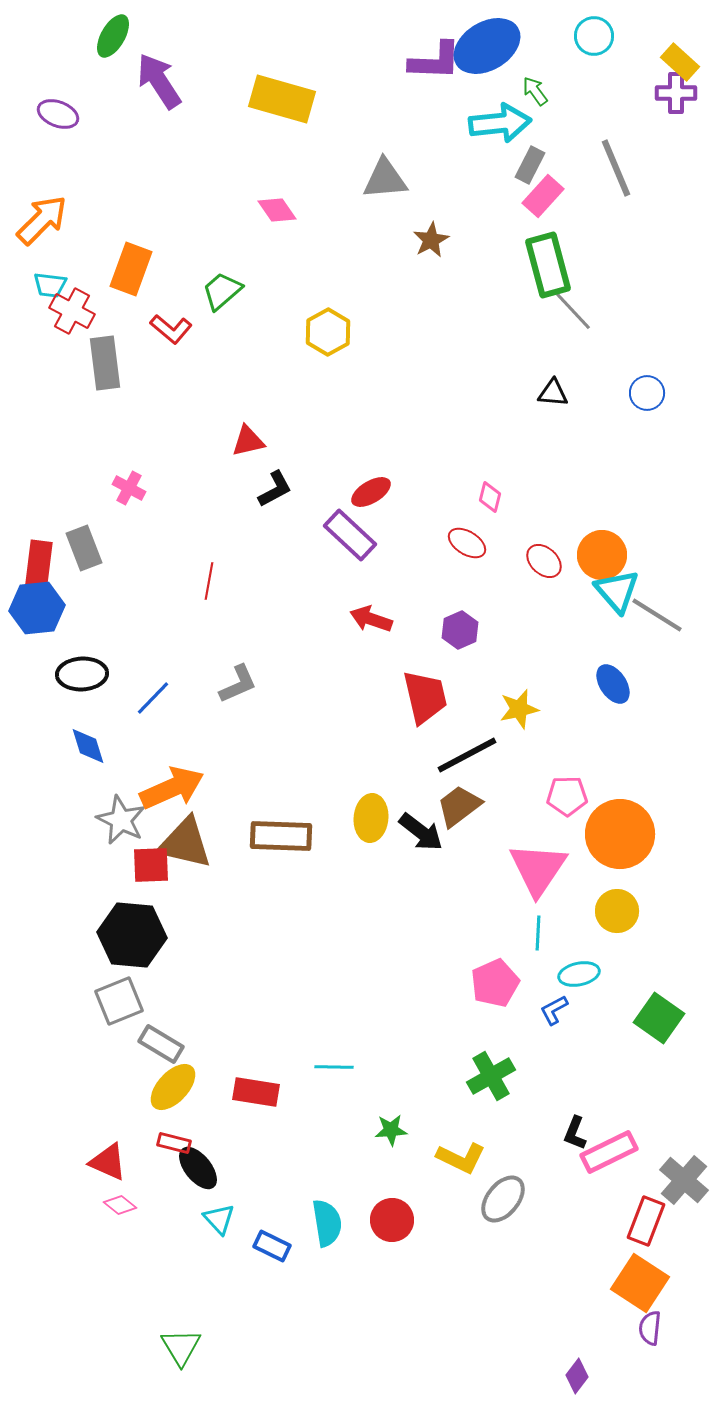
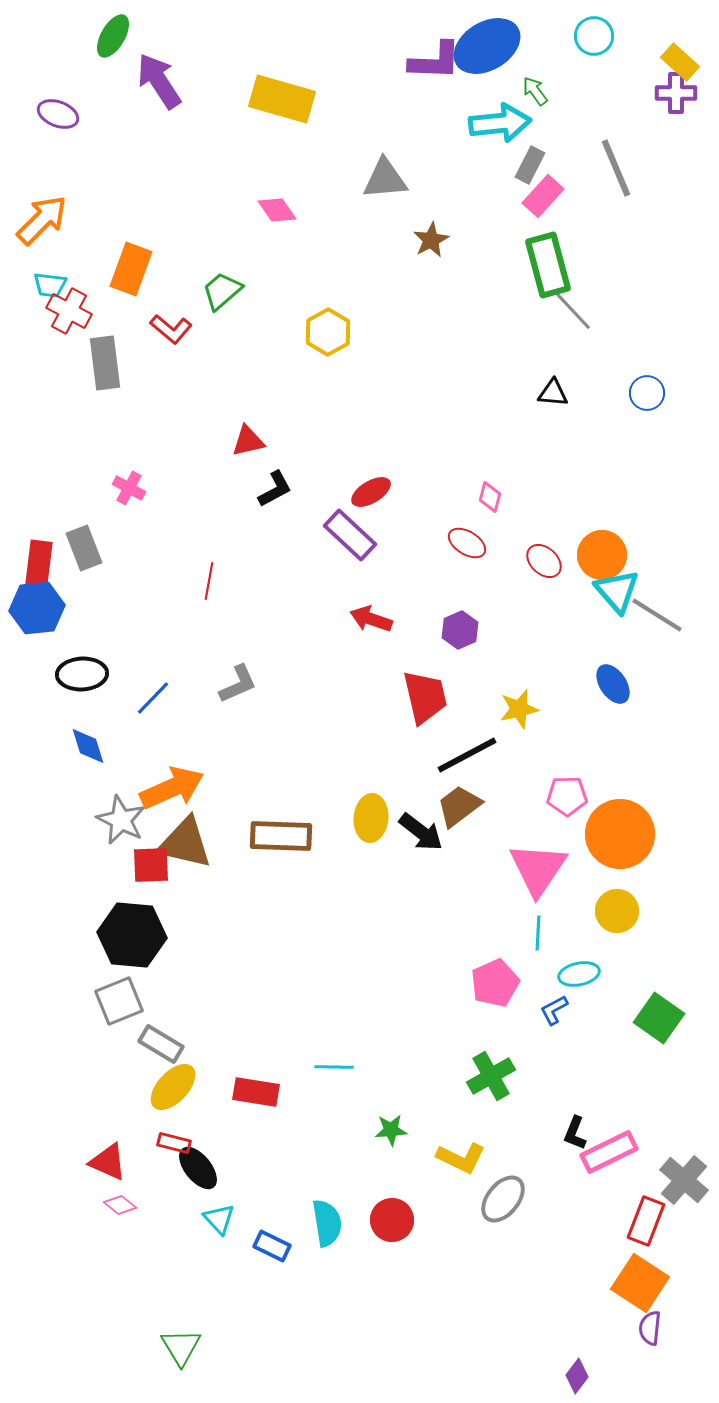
red cross at (72, 311): moved 3 px left
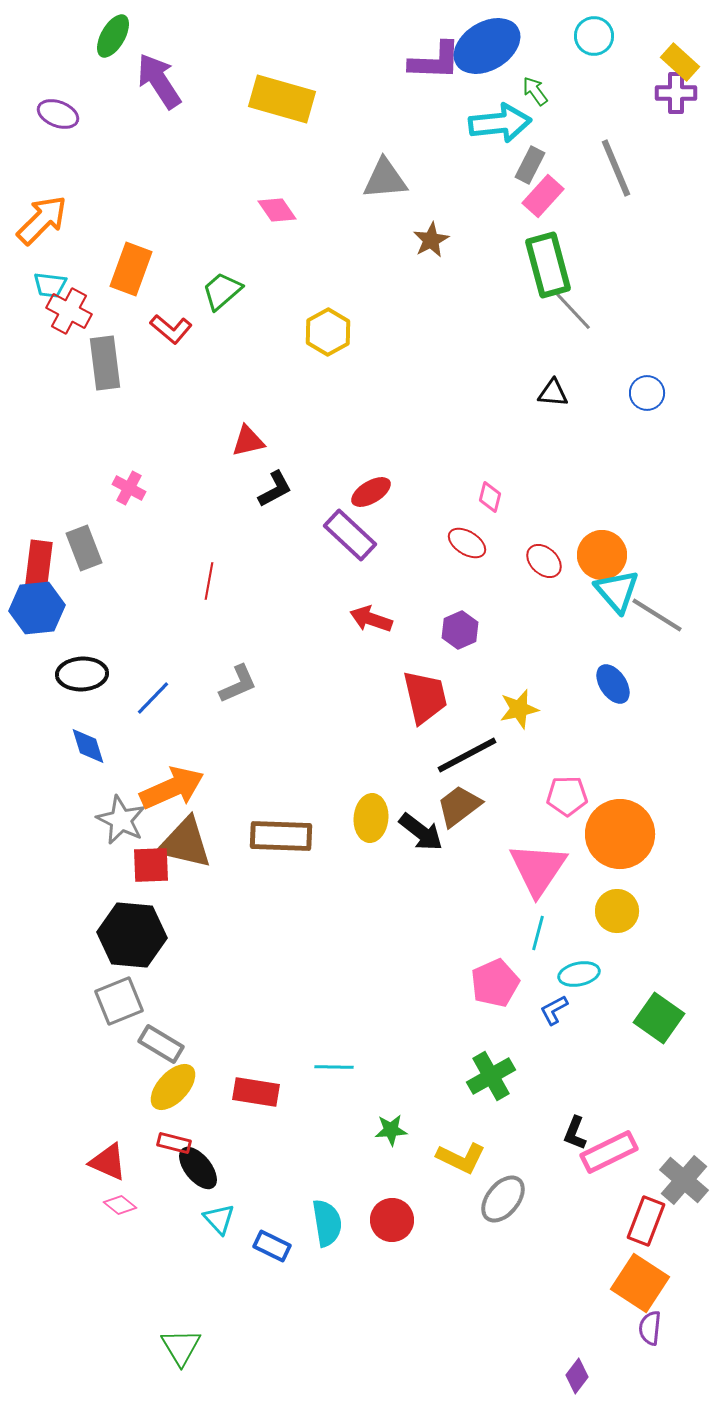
cyan line at (538, 933): rotated 12 degrees clockwise
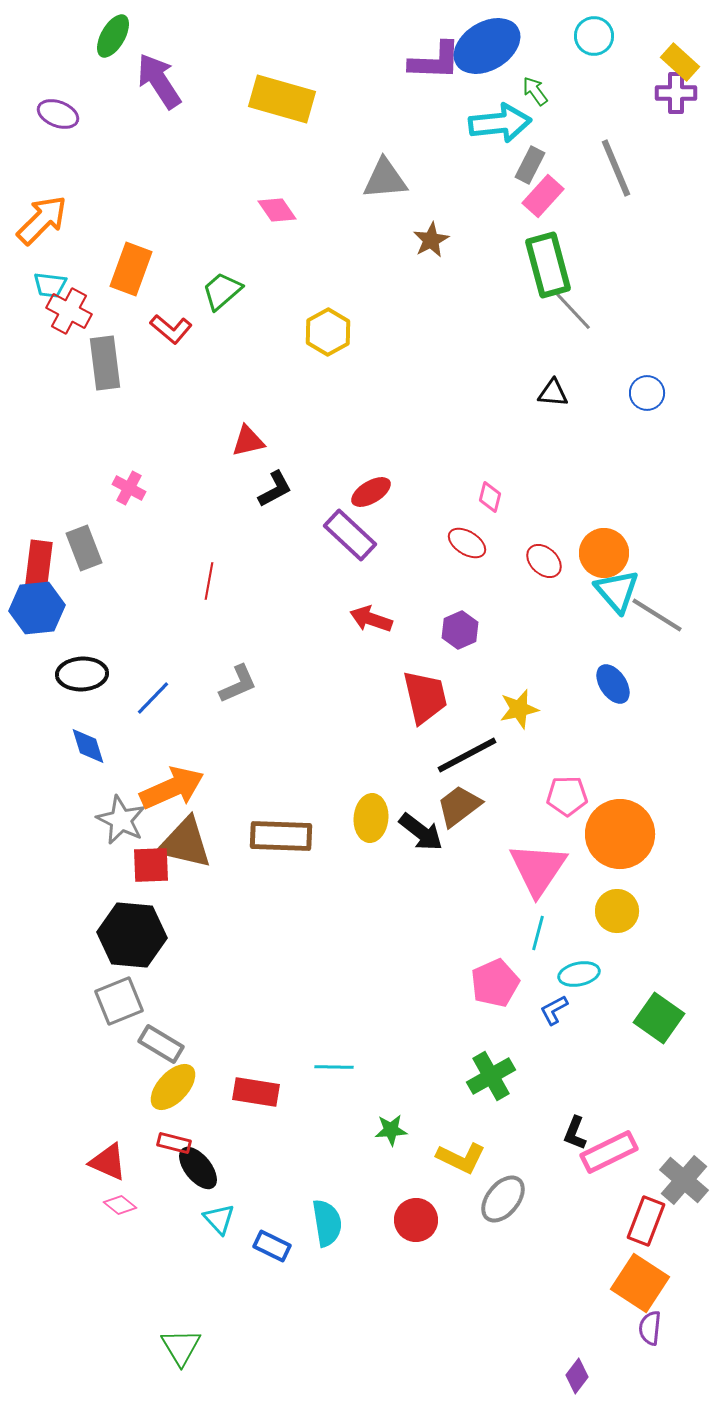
orange circle at (602, 555): moved 2 px right, 2 px up
red circle at (392, 1220): moved 24 px right
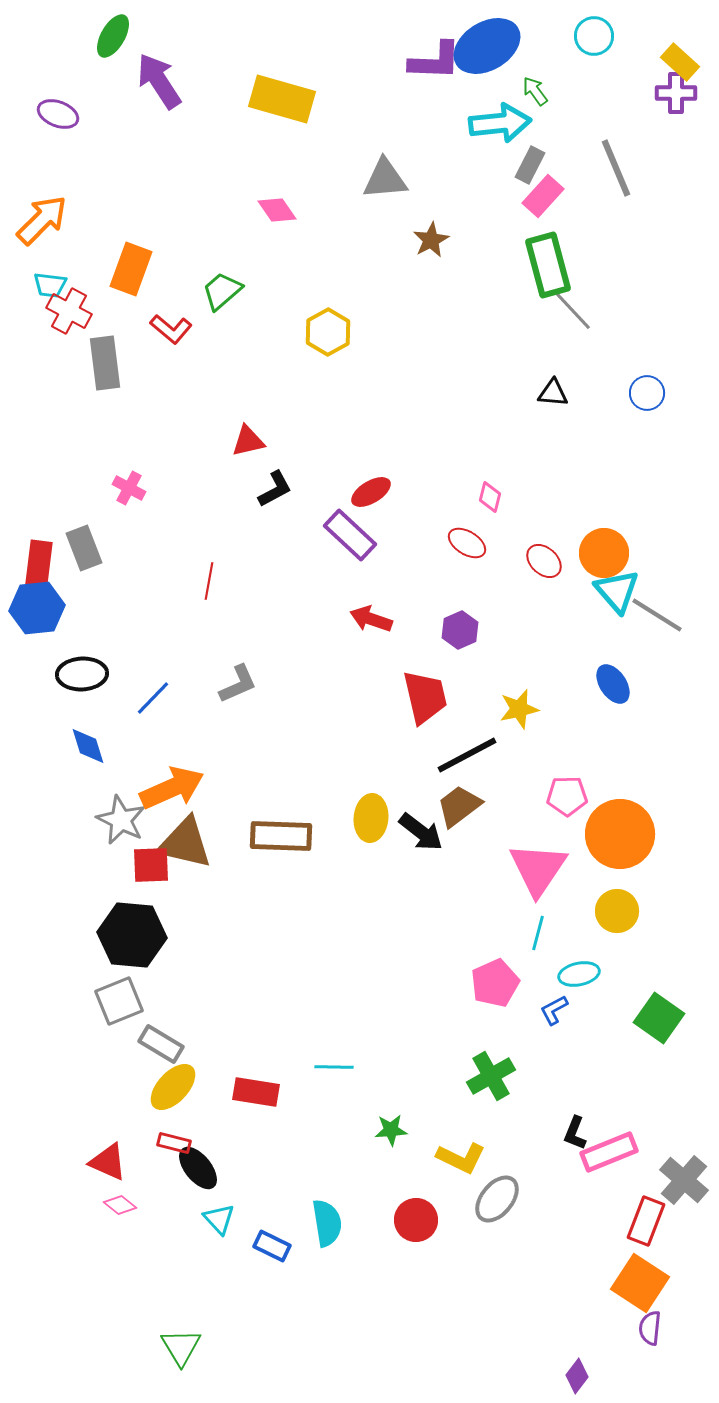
pink rectangle at (609, 1152): rotated 4 degrees clockwise
gray ellipse at (503, 1199): moved 6 px left
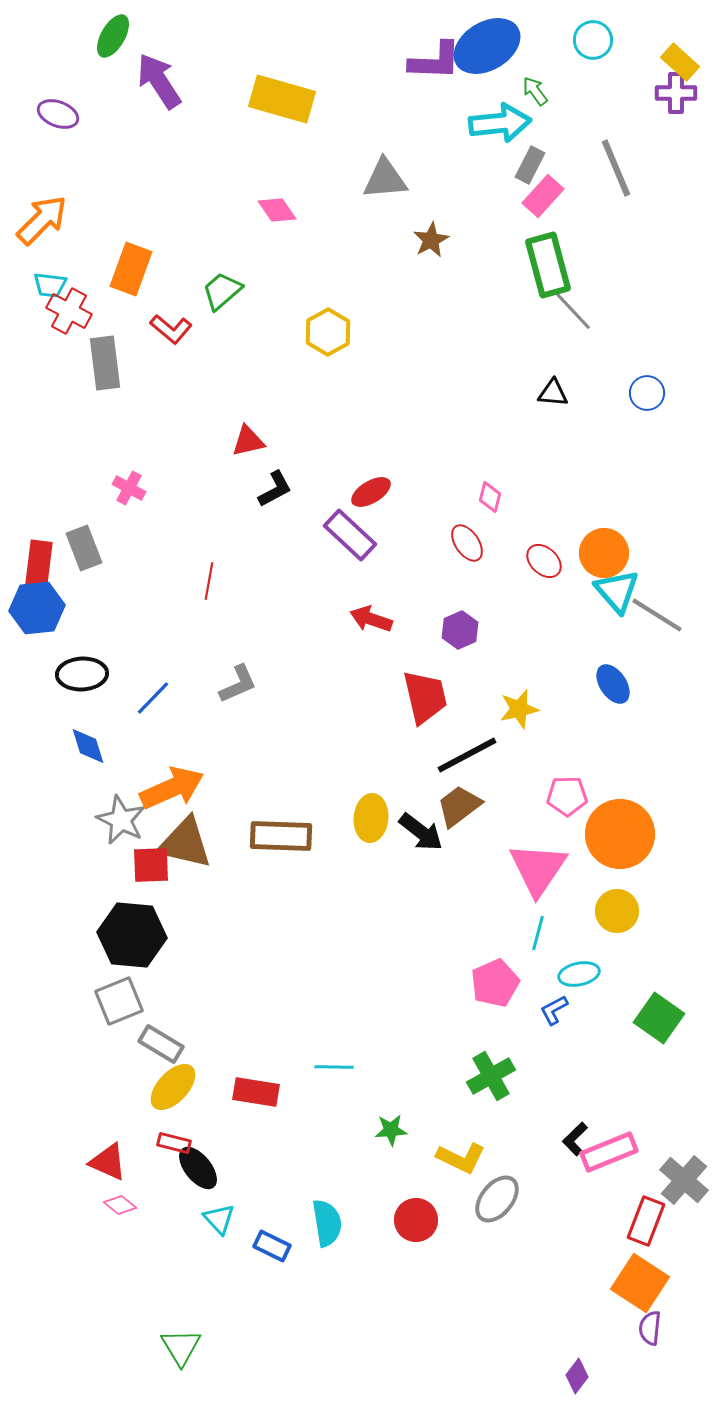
cyan circle at (594, 36): moved 1 px left, 4 px down
red ellipse at (467, 543): rotated 24 degrees clockwise
black L-shape at (575, 1133): moved 6 px down; rotated 24 degrees clockwise
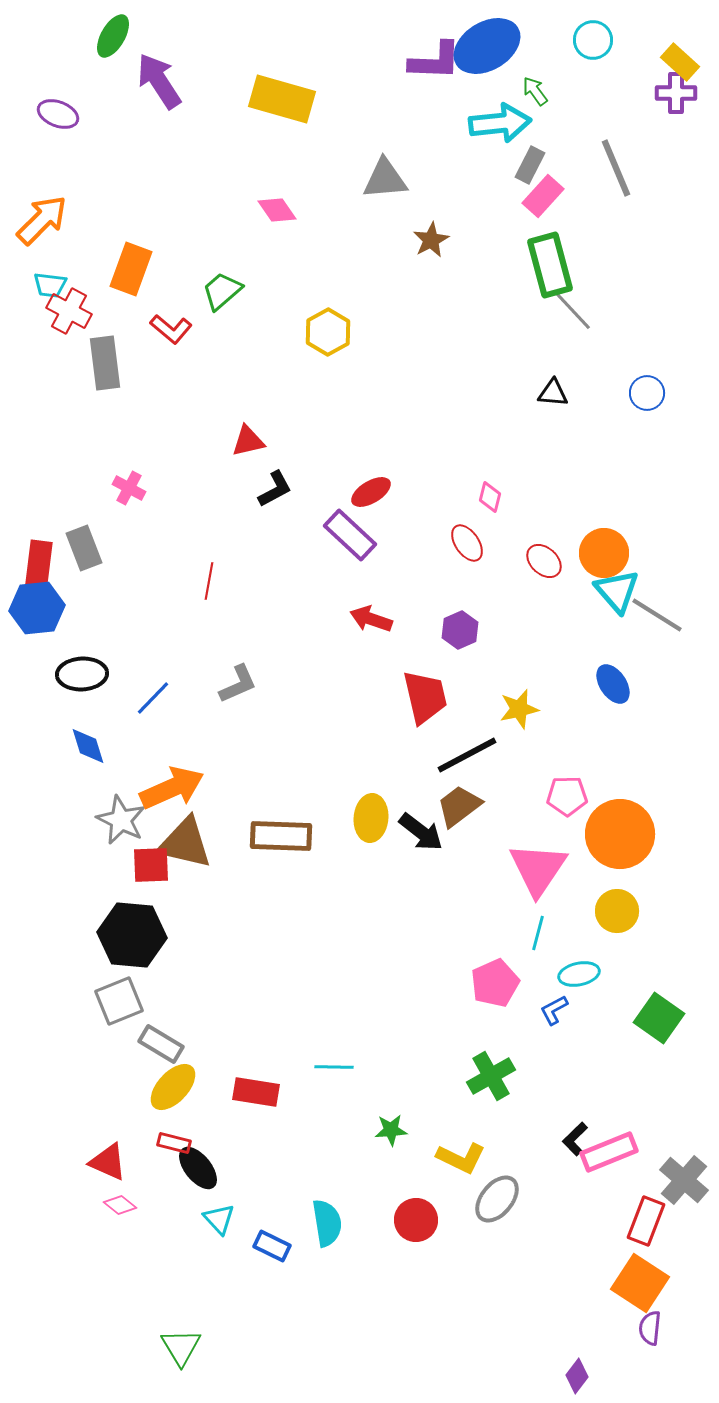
green rectangle at (548, 265): moved 2 px right
